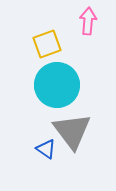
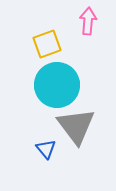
gray triangle: moved 4 px right, 5 px up
blue triangle: rotated 15 degrees clockwise
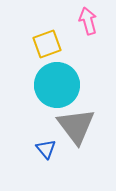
pink arrow: rotated 20 degrees counterclockwise
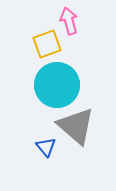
pink arrow: moved 19 px left
gray triangle: rotated 12 degrees counterclockwise
blue triangle: moved 2 px up
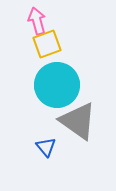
pink arrow: moved 32 px left
gray triangle: moved 2 px right, 5 px up; rotated 6 degrees counterclockwise
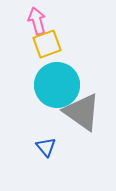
gray triangle: moved 4 px right, 9 px up
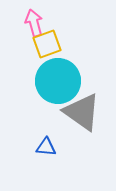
pink arrow: moved 3 px left, 2 px down
cyan circle: moved 1 px right, 4 px up
blue triangle: rotated 45 degrees counterclockwise
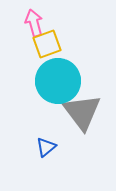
gray triangle: rotated 18 degrees clockwise
blue triangle: rotated 45 degrees counterclockwise
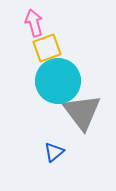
yellow square: moved 4 px down
blue triangle: moved 8 px right, 5 px down
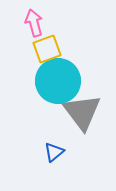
yellow square: moved 1 px down
